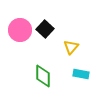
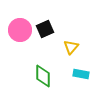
black square: rotated 24 degrees clockwise
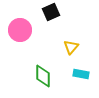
black square: moved 6 px right, 17 px up
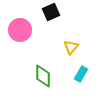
cyan rectangle: rotated 70 degrees counterclockwise
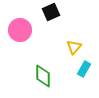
yellow triangle: moved 3 px right
cyan rectangle: moved 3 px right, 5 px up
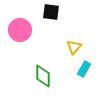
black square: rotated 30 degrees clockwise
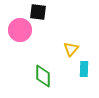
black square: moved 13 px left
yellow triangle: moved 3 px left, 2 px down
cyan rectangle: rotated 28 degrees counterclockwise
